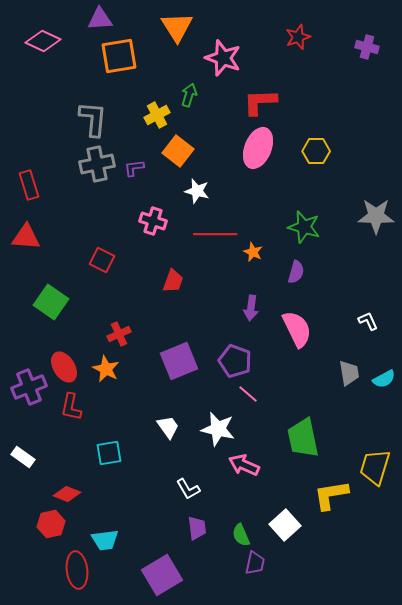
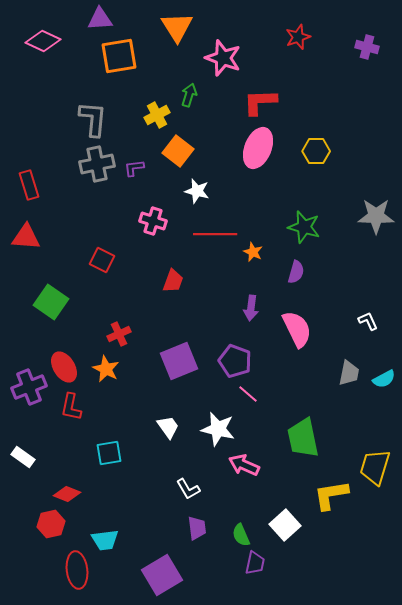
gray trapezoid at (349, 373): rotated 20 degrees clockwise
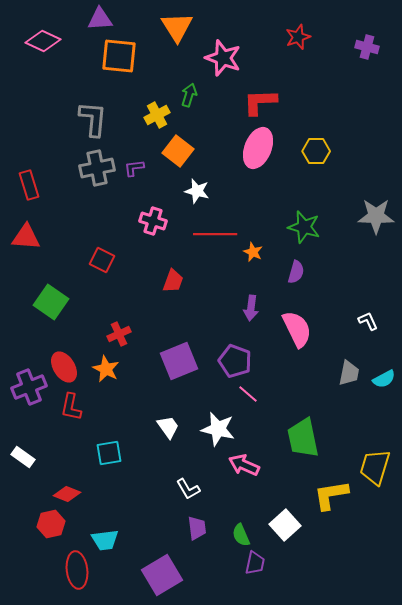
orange square at (119, 56): rotated 15 degrees clockwise
gray cross at (97, 164): moved 4 px down
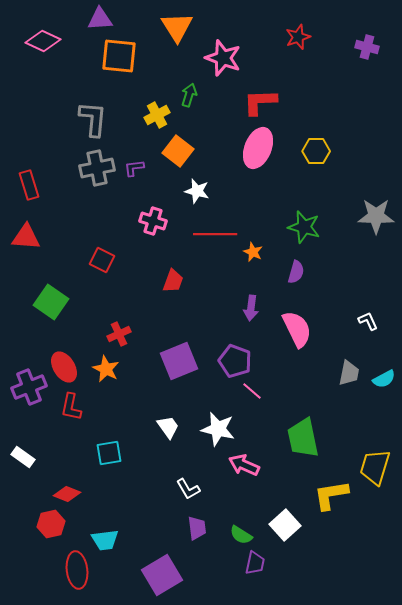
pink line at (248, 394): moved 4 px right, 3 px up
green semicircle at (241, 535): rotated 35 degrees counterclockwise
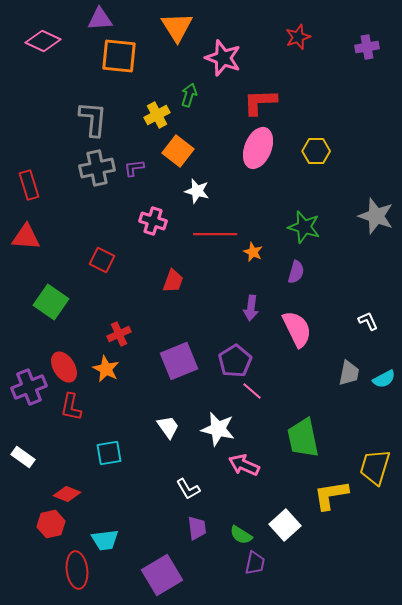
purple cross at (367, 47): rotated 25 degrees counterclockwise
gray star at (376, 216): rotated 18 degrees clockwise
purple pentagon at (235, 361): rotated 20 degrees clockwise
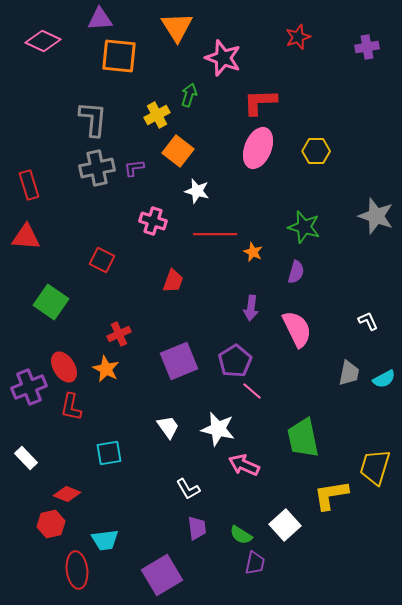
white rectangle at (23, 457): moved 3 px right, 1 px down; rotated 10 degrees clockwise
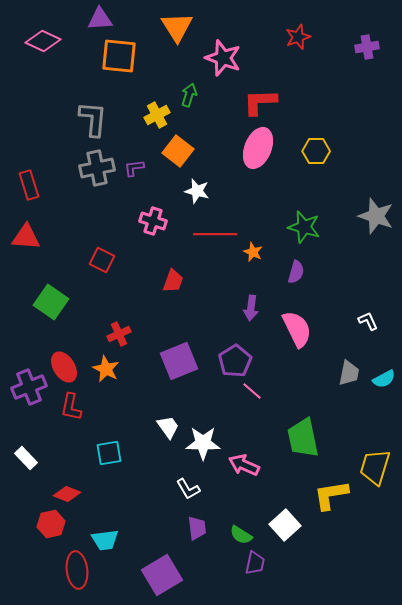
white star at (218, 429): moved 15 px left, 14 px down; rotated 12 degrees counterclockwise
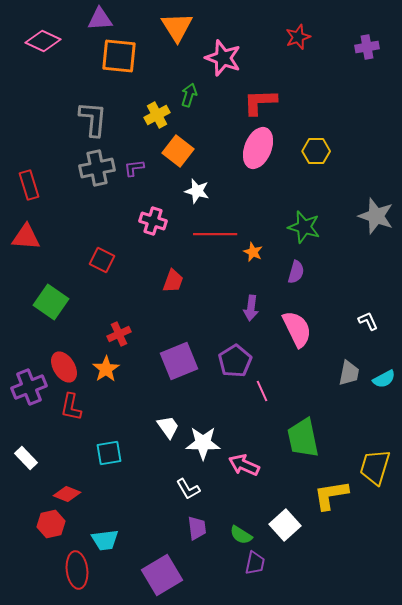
orange star at (106, 369): rotated 12 degrees clockwise
pink line at (252, 391): moved 10 px right; rotated 25 degrees clockwise
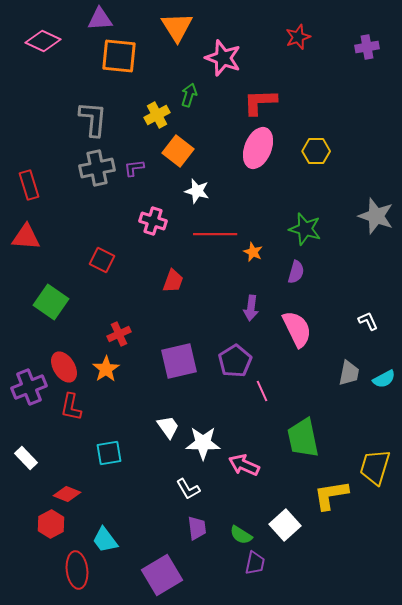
green star at (304, 227): moved 1 px right, 2 px down
purple square at (179, 361): rotated 9 degrees clockwise
red hexagon at (51, 524): rotated 16 degrees counterclockwise
cyan trapezoid at (105, 540): rotated 60 degrees clockwise
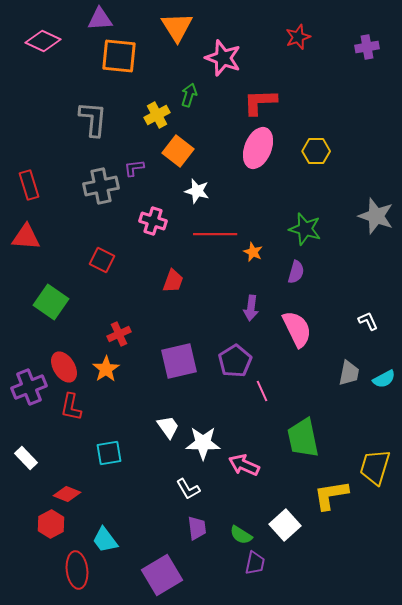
gray cross at (97, 168): moved 4 px right, 18 px down
